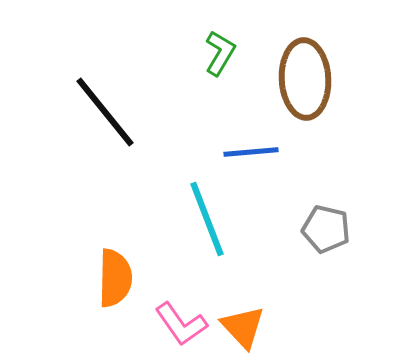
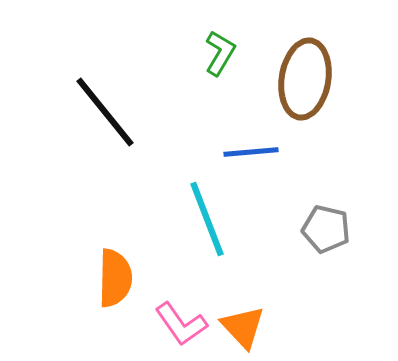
brown ellipse: rotated 12 degrees clockwise
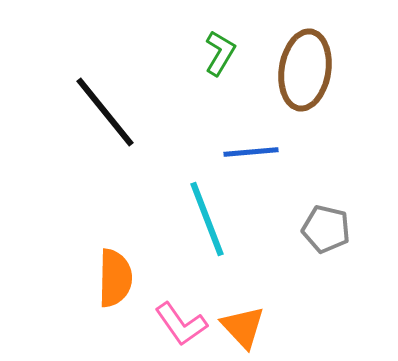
brown ellipse: moved 9 px up
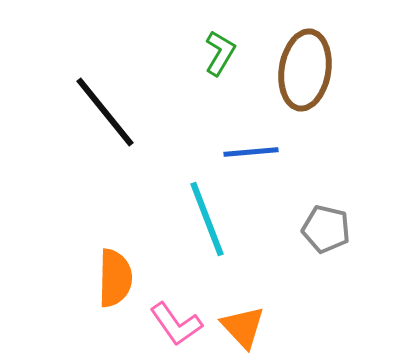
pink L-shape: moved 5 px left
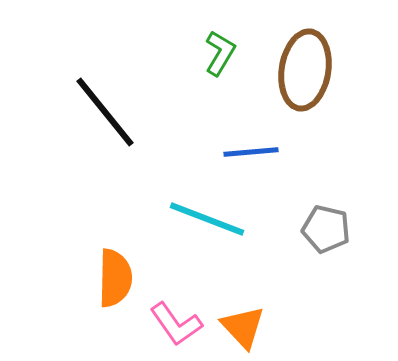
cyan line: rotated 48 degrees counterclockwise
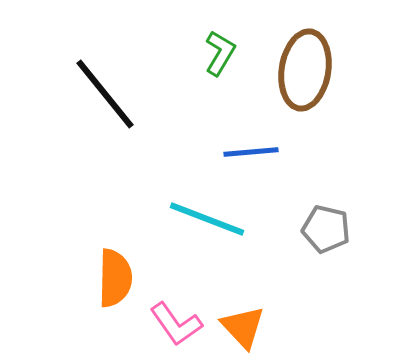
black line: moved 18 px up
